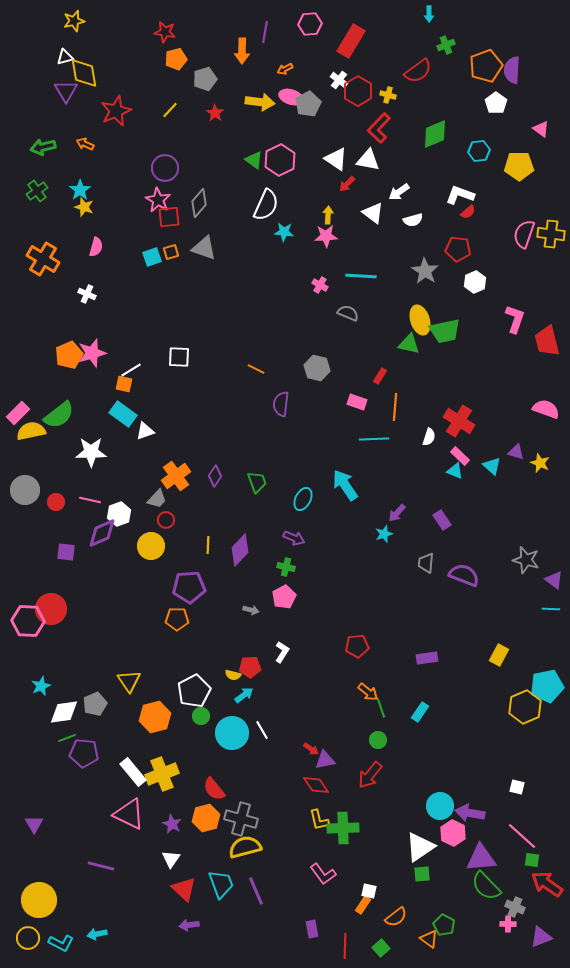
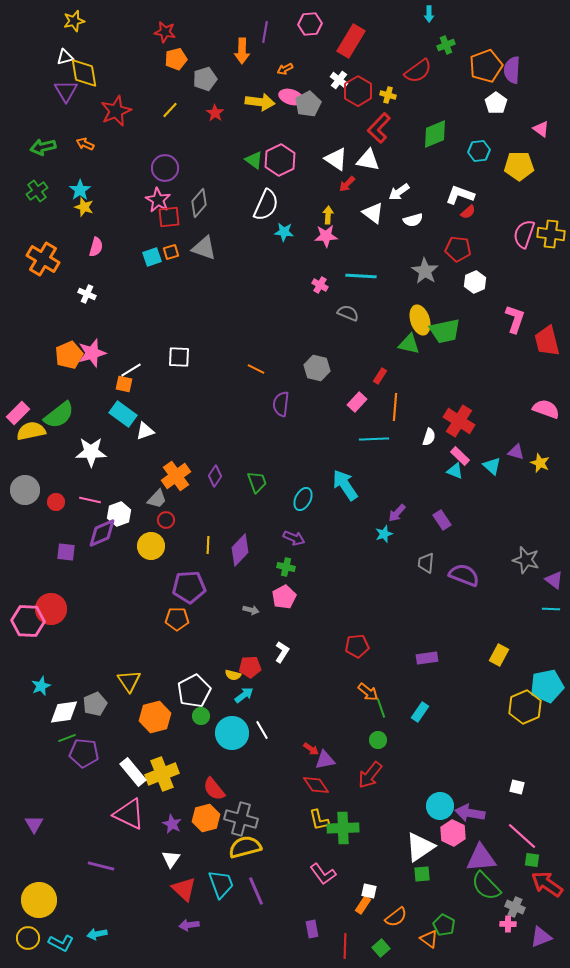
pink rectangle at (357, 402): rotated 66 degrees counterclockwise
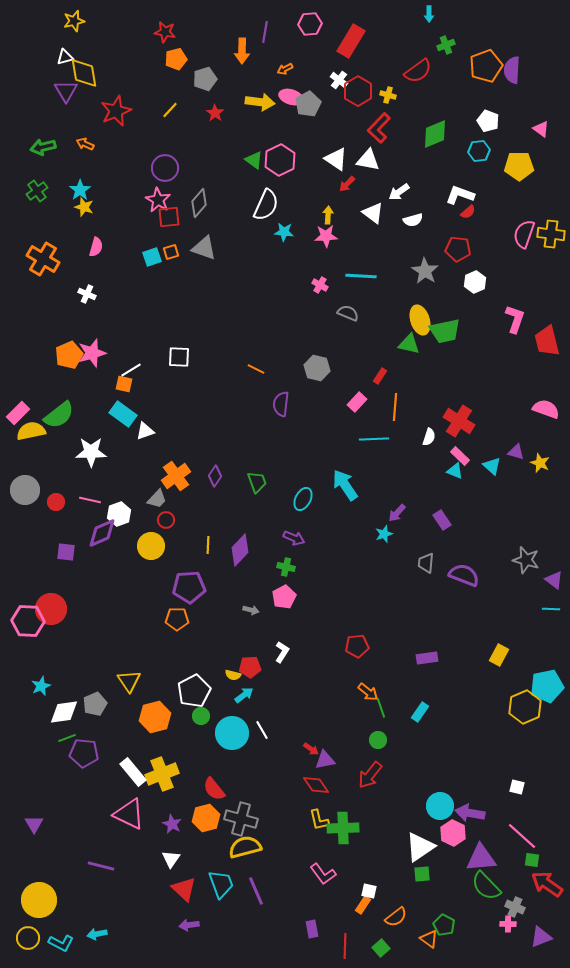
white pentagon at (496, 103): moved 8 px left, 18 px down; rotated 15 degrees counterclockwise
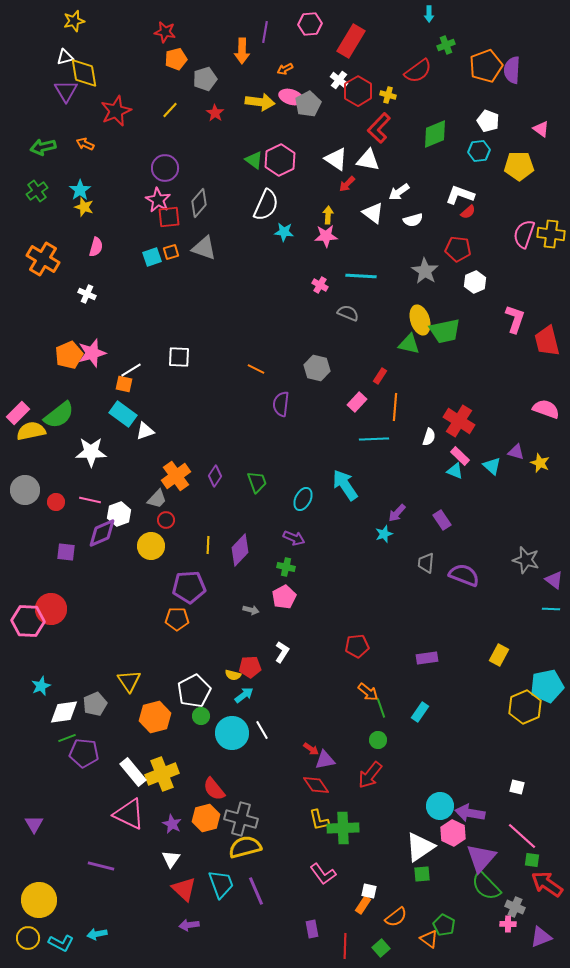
purple triangle at (481, 858): rotated 44 degrees counterclockwise
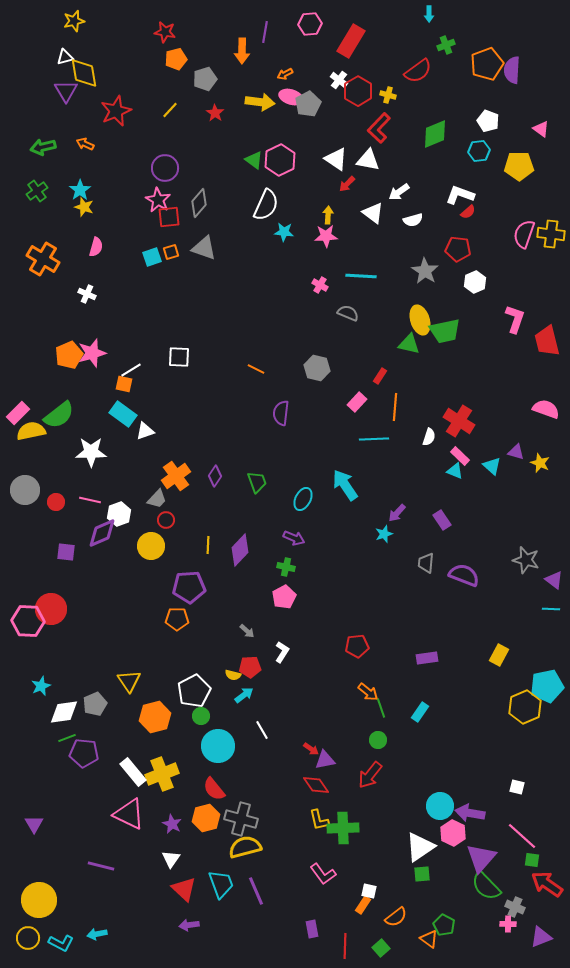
orange pentagon at (486, 66): moved 1 px right, 2 px up
orange arrow at (285, 69): moved 5 px down
purple semicircle at (281, 404): moved 9 px down
gray arrow at (251, 610): moved 4 px left, 21 px down; rotated 28 degrees clockwise
cyan circle at (232, 733): moved 14 px left, 13 px down
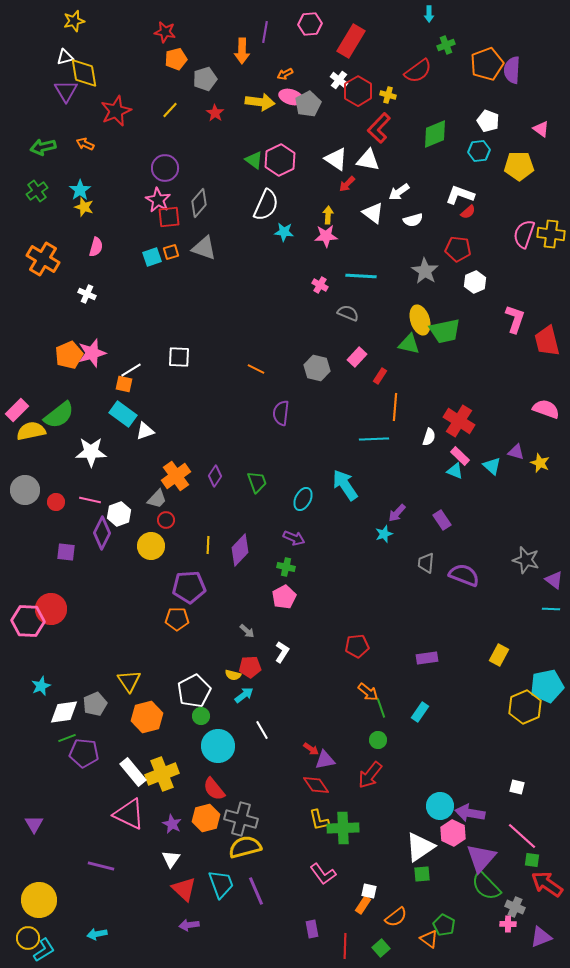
pink rectangle at (357, 402): moved 45 px up
pink rectangle at (18, 413): moved 1 px left, 3 px up
purple diamond at (102, 533): rotated 40 degrees counterclockwise
orange hexagon at (155, 717): moved 8 px left
cyan L-shape at (61, 943): moved 17 px left, 7 px down; rotated 60 degrees counterclockwise
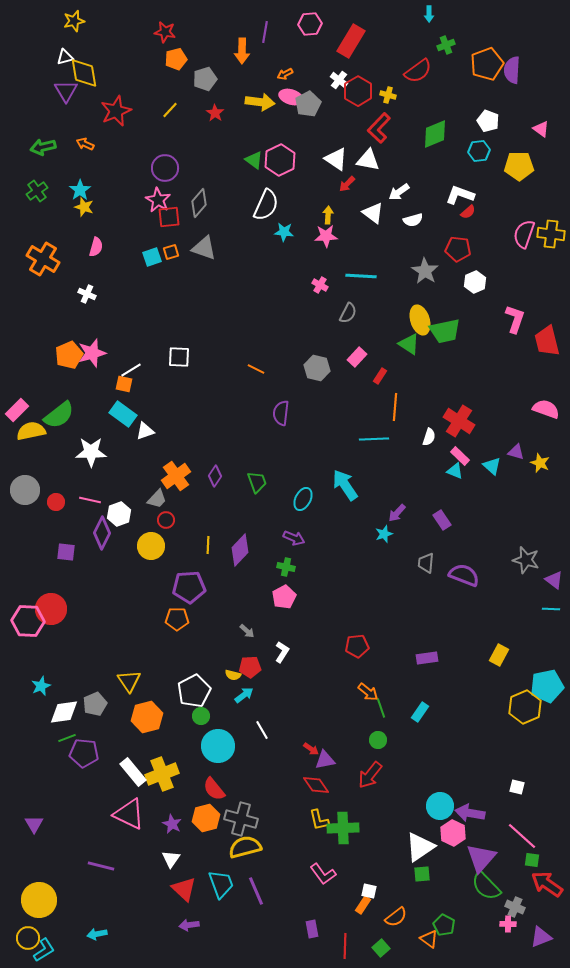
gray semicircle at (348, 313): rotated 95 degrees clockwise
green triangle at (409, 344): rotated 20 degrees clockwise
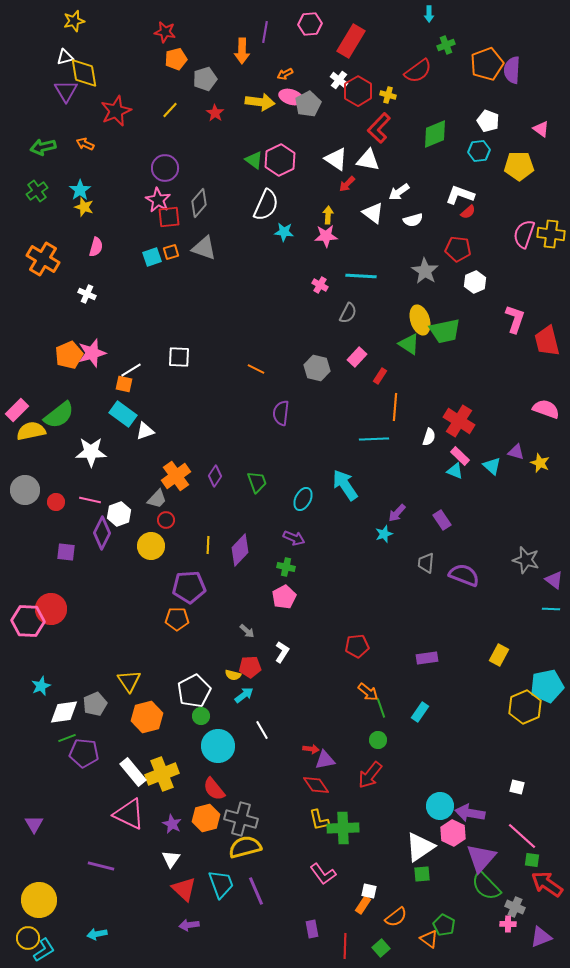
red arrow at (311, 749): rotated 28 degrees counterclockwise
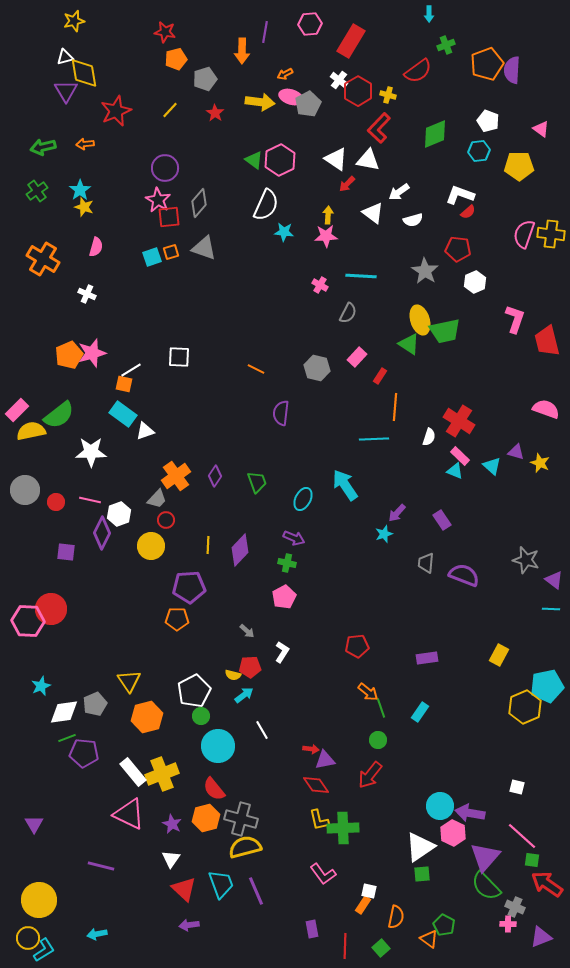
orange arrow at (85, 144): rotated 30 degrees counterclockwise
green cross at (286, 567): moved 1 px right, 4 px up
purple triangle at (481, 858): moved 4 px right, 1 px up
orange semicircle at (396, 917): rotated 40 degrees counterclockwise
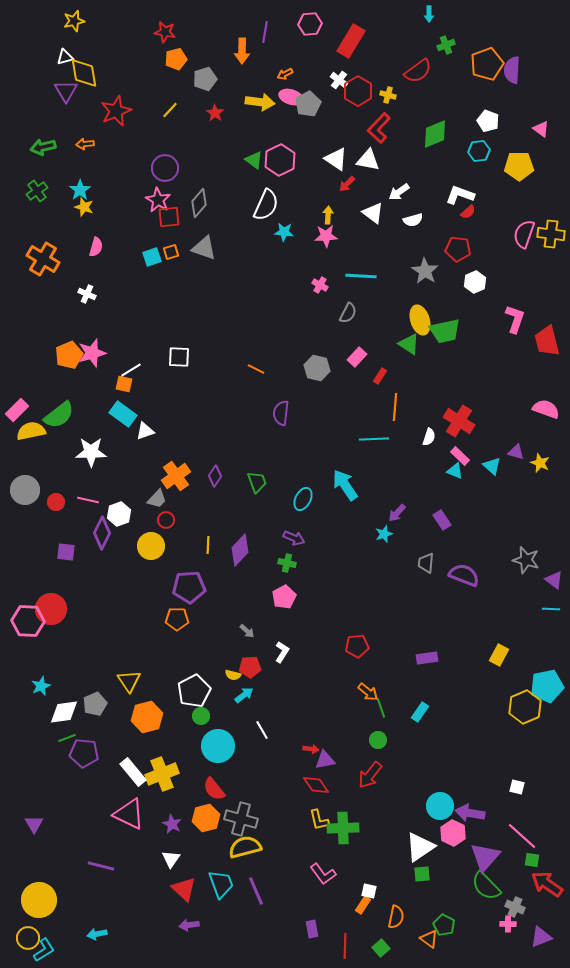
pink line at (90, 500): moved 2 px left
